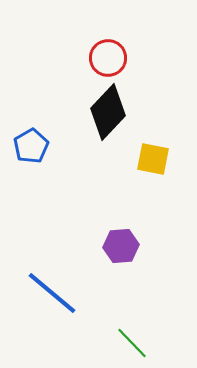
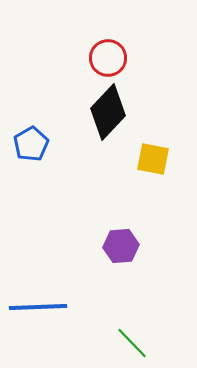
blue pentagon: moved 2 px up
blue line: moved 14 px left, 14 px down; rotated 42 degrees counterclockwise
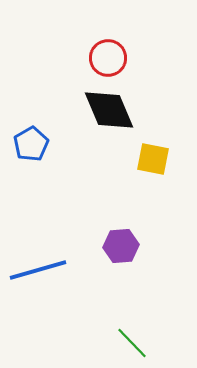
black diamond: moved 1 px right, 2 px up; rotated 66 degrees counterclockwise
blue line: moved 37 px up; rotated 14 degrees counterclockwise
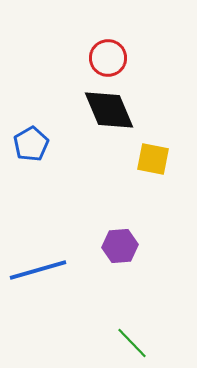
purple hexagon: moved 1 px left
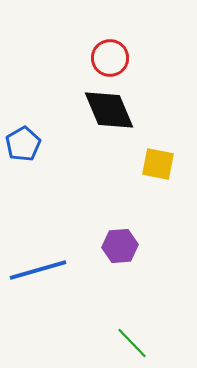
red circle: moved 2 px right
blue pentagon: moved 8 px left
yellow square: moved 5 px right, 5 px down
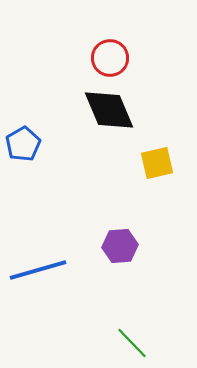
yellow square: moved 1 px left, 1 px up; rotated 24 degrees counterclockwise
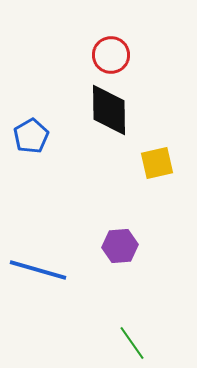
red circle: moved 1 px right, 3 px up
black diamond: rotated 22 degrees clockwise
blue pentagon: moved 8 px right, 8 px up
blue line: rotated 32 degrees clockwise
green line: rotated 9 degrees clockwise
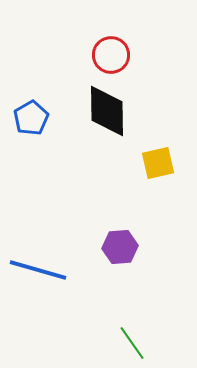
black diamond: moved 2 px left, 1 px down
blue pentagon: moved 18 px up
yellow square: moved 1 px right
purple hexagon: moved 1 px down
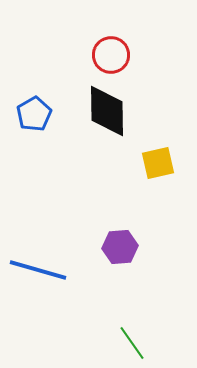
blue pentagon: moved 3 px right, 4 px up
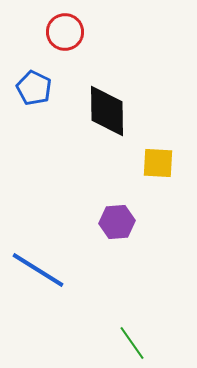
red circle: moved 46 px left, 23 px up
blue pentagon: moved 26 px up; rotated 16 degrees counterclockwise
yellow square: rotated 16 degrees clockwise
purple hexagon: moved 3 px left, 25 px up
blue line: rotated 16 degrees clockwise
